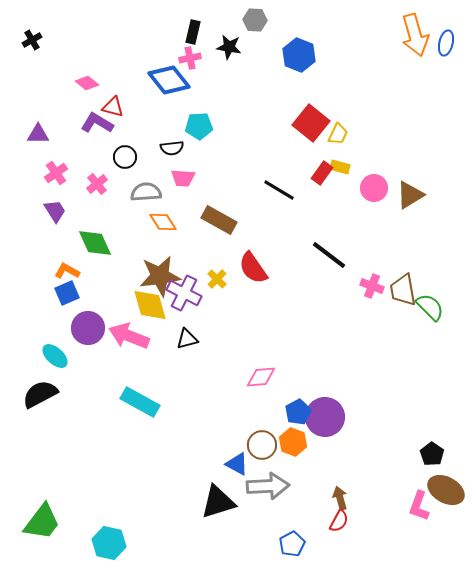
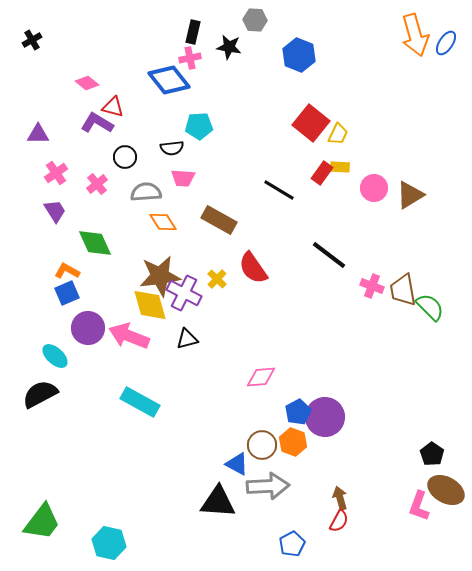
blue ellipse at (446, 43): rotated 20 degrees clockwise
yellow rectangle at (340, 167): rotated 12 degrees counterclockwise
black triangle at (218, 502): rotated 21 degrees clockwise
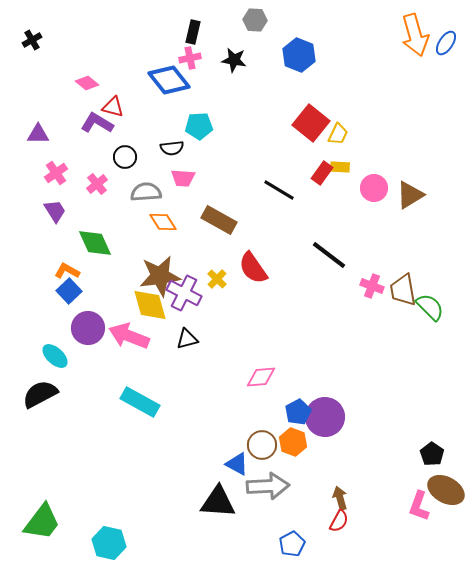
black star at (229, 47): moved 5 px right, 13 px down
blue square at (67, 293): moved 2 px right, 2 px up; rotated 20 degrees counterclockwise
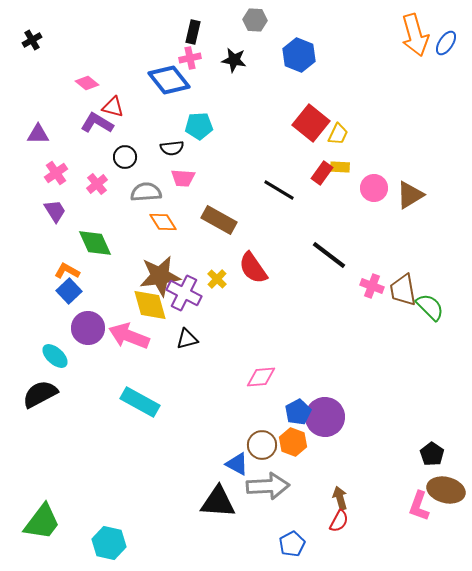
brown ellipse at (446, 490): rotated 15 degrees counterclockwise
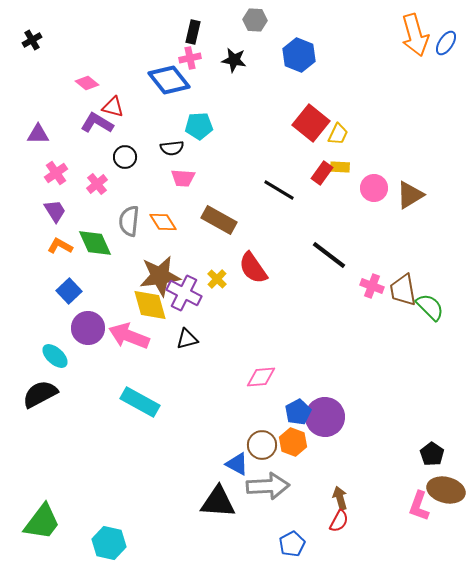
gray semicircle at (146, 192): moved 17 px left, 29 px down; rotated 80 degrees counterclockwise
orange L-shape at (67, 271): moved 7 px left, 25 px up
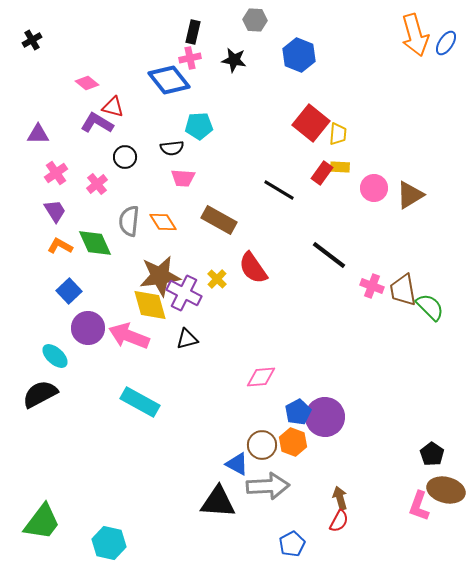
yellow trapezoid at (338, 134): rotated 20 degrees counterclockwise
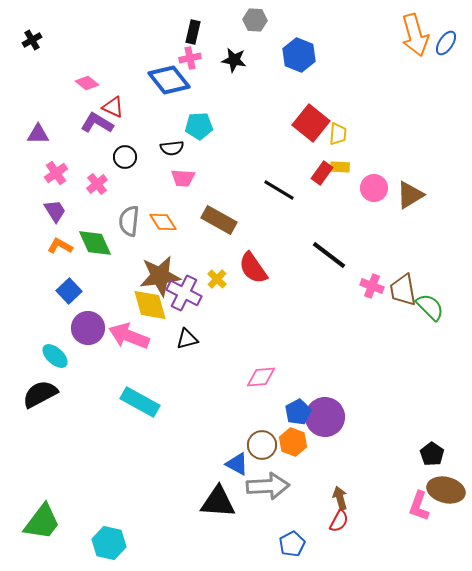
red triangle at (113, 107): rotated 10 degrees clockwise
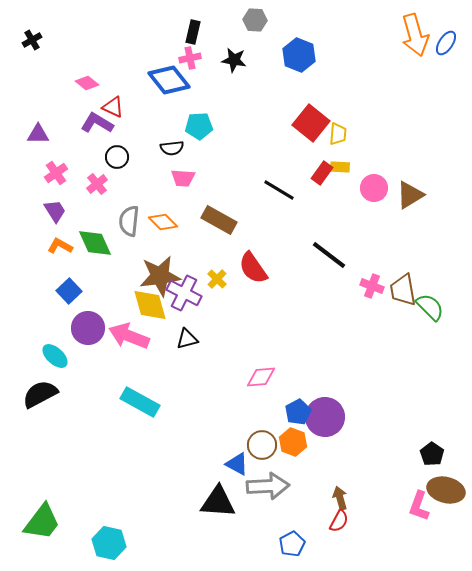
black circle at (125, 157): moved 8 px left
orange diamond at (163, 222): rotated 12 degrees counterclockwise
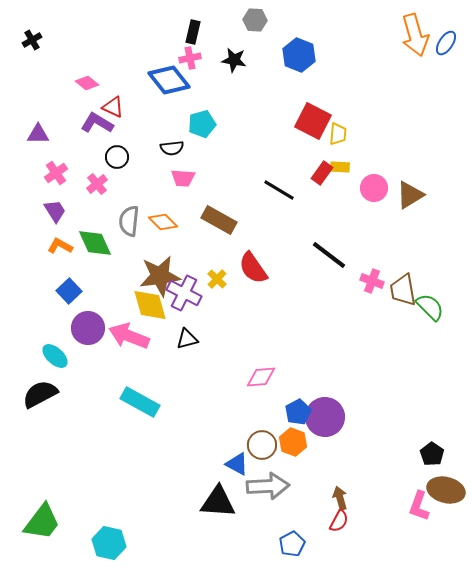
red square at (311, 123): moved 2 px right, 2 px up; rotated 12 degrees counterclockwise
cyan pentagon at (199, 126): moved 3 px right, 2 px up; rotated 12 degrees counterclockwise
pink cross at (372, 286): moved 5 px up
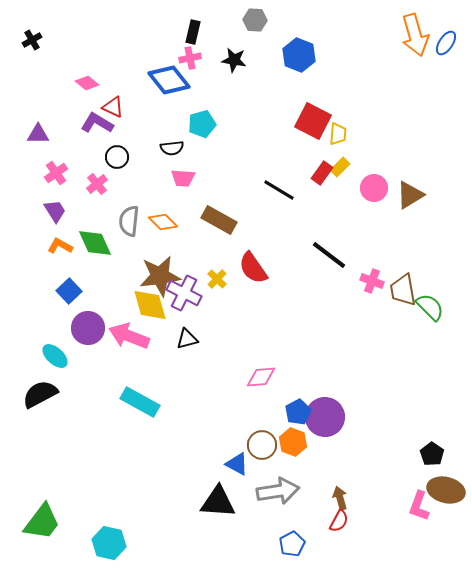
yellow rectangle at (340, 167): rotated 48 degrees counterclockwise
gray arrow at (268, 486): moved 10 px right, 5 px down; rotated 6 degrees counterclockwise
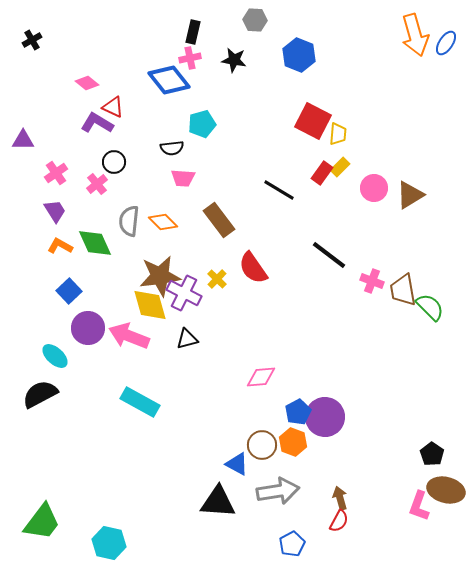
purple triangle at (38, 134): moved 15 px left, 6 px down
black circle at (117, 157): moved 3 px left, 5 px down
brown rectangle at (219, 220): rotated 24 degrees clockwise
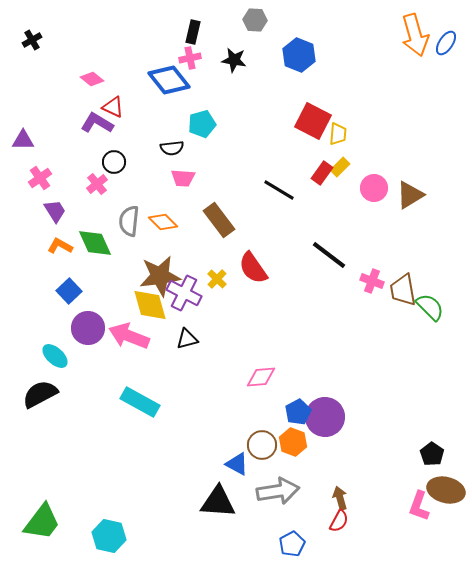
pink diamond at (87, 83): moved 5 px right, 4 px up
pink cross at (56, 173): moved 16 px left, 5 px down
cyan hexagon at (109, 543): moved 7 px up
